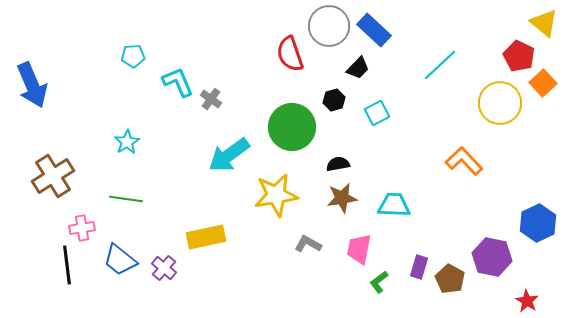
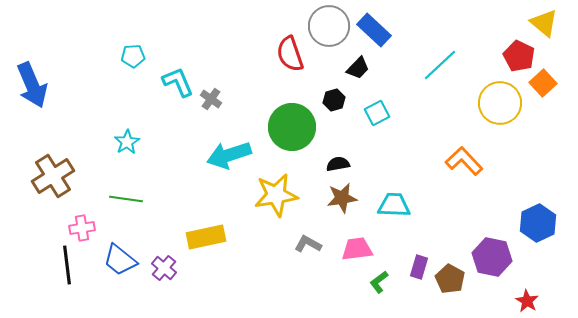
cyan arrow: rotated 18 degrees clockwise
pink trapezoid: moved 2 px left; rotated 72 degrees clockwise
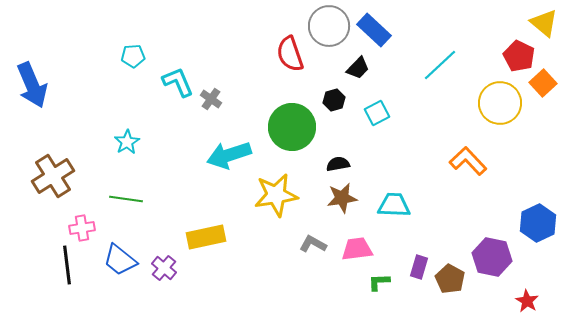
orange L-shape: moved 4 px right
gray L-shape: moved 5 px right
green L-shape: rotated 35 degrees clockwise
